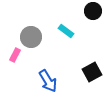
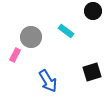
black square: rotated 12 degrees clockwise
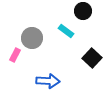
black circle: moved 10 px left
gray circle: moved 1 px right, 1 px down
black square: moved 14 px up; rotated 30 degrees counterclockwise
blue arrow: rotated 55 degrees counterclockwise
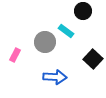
gray circle: moved 13 px right, 4 px down
black square: moved 1 px right, 1 px down
blue arrow: moved 7 px right, 4 px up
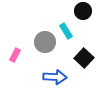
cyan rectangle: rotated 21 degrees clockwise
black square: moved 9 px left, 1 px up
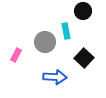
cyan rectangle: rotated 21 degrees clockwise
pink rectangle: moved 1 px right
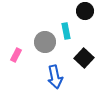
black circle: moved 2 px right
blue arrow: rotated 75 degrees clockwise
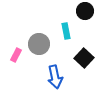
gray circle: moved 6 px left, 2 px down
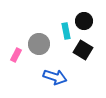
black circle: moved 1 px left, 10 px down
black square: moved 1 px left, 8 px up; rotated 12 degrees counterclockwise
blue arrow: rotated 60 degrees counterclockwise
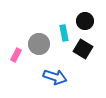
black circle: moved 1 px right
cyan rectangle: moved 2 px left, 2 px down
black square: moved 1 px up
